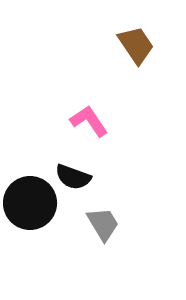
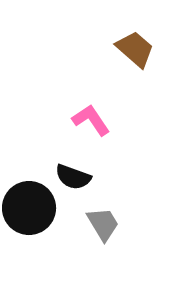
brown trapezoid: moved 1 px left, 4 px down; rotated 15 degrees counterclockwise
pink L-shape: moved 2 px right, 1 px up
black circle: moved 1 px left, 5 px down
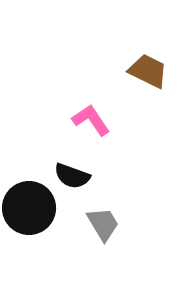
brown trapezoid: moved 13 px right, 22 px down; rotated 15 degrees counterclockwise
black semicircle: moved 1 px left, 1 px up
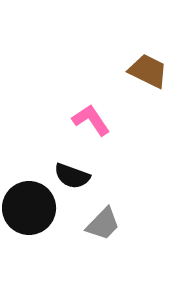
gray trapezoid: rotated 75 degrees clockwise
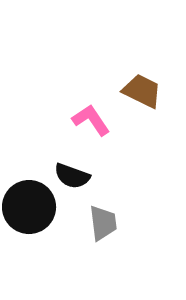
brown trapezoid: moved 6 px left, 20 px down
black circle: moved 1 px up
gray trapezoid: moved 1 px up; rotated 51 degrees counterclockwise
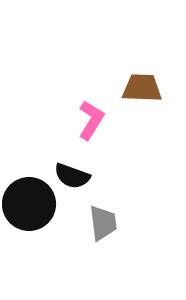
brown trapezoid: moved 3 px up; rotated 24 degrees counterclockwise
pink L-shape: rotated 66 degrees clockwise
black circle: moved 3 px up
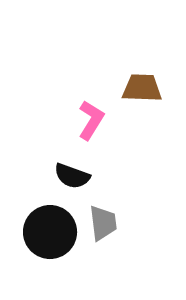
black circle: moved 21 px right, 28 px down
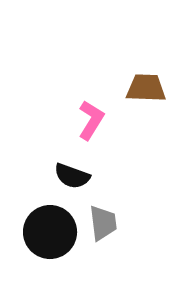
brown trapezoid: moved 4 px right
